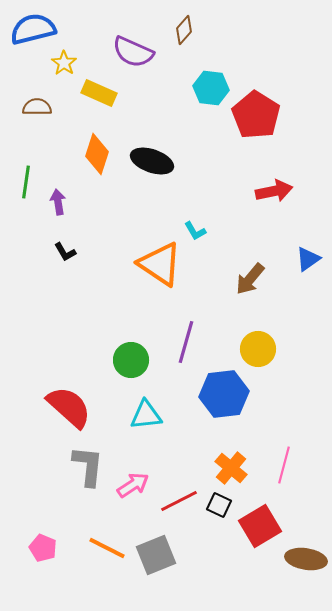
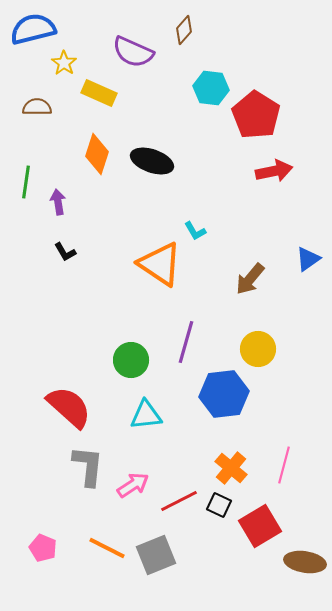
red arrow: moved 20 px up
brown ellipse: moved 1 px left, 3 px down
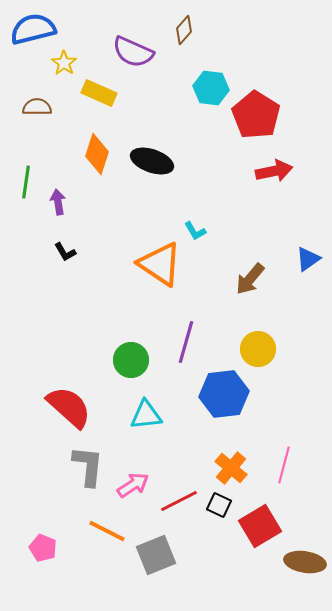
orange line: moved 17 px up
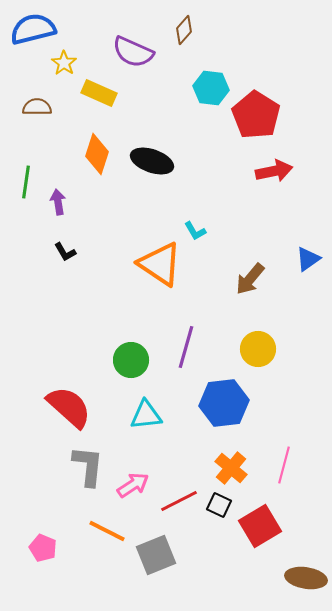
purple line: moved 5 px down
blue hexagon: moved 9 px down
brown ellipse: moved 1 px right, 16 px down
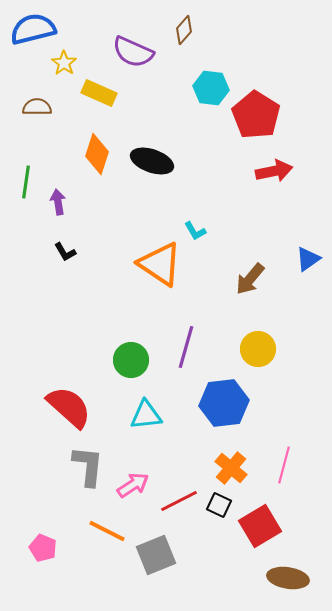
brown ellipse: moved 18 px left
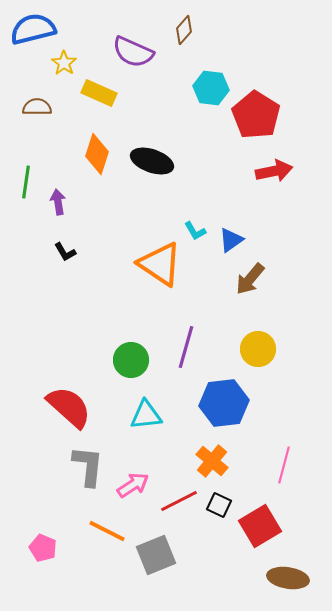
blue triangle: moved 77 px left, 19 px up
orange cross: moved 19 px left, 7 px up
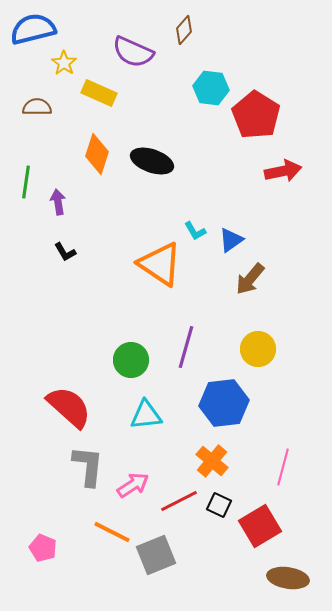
red arrow: moved 9 px right
pink line: moved 1 px left, 2 px down
orange line: moved 5 px right, 1 px down
